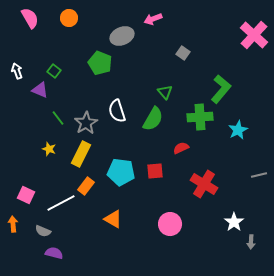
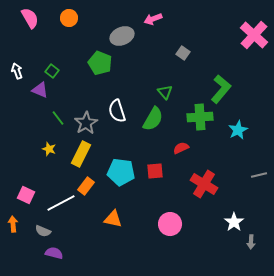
green square: moved 2 px left
orange triangle: rotated 18 degrees counterclockwise
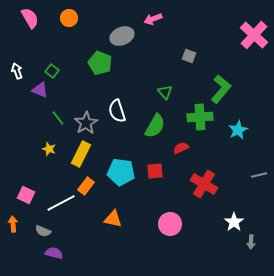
gray square: moved 6 px right, 3 px down; rotated 16 degrees counterclockwise
green semicircle: moved 2 px right, 7 px down
